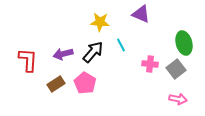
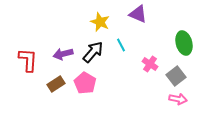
purple triangle: moved 3 px left
yellow star: rotated 18 degrees clockwise
pink cross: rotated 28 degrees clockwise
gray square: moved 7 px down
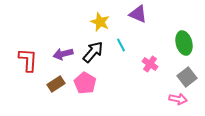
gray square: moved 11 px right, 1 px down
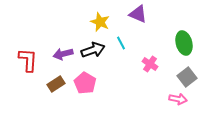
cyan line: moved 2 px up
black arrow: moved 2 px up; rotated 30 degrees clockwise
